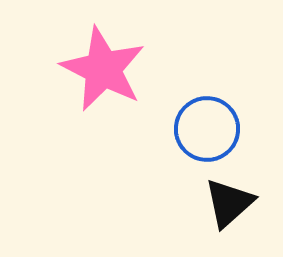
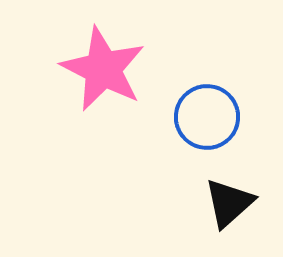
blue circle: moved 12 px up
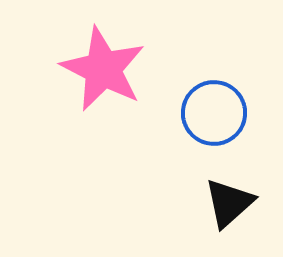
blue circle: moved 7 px right, 4 px up
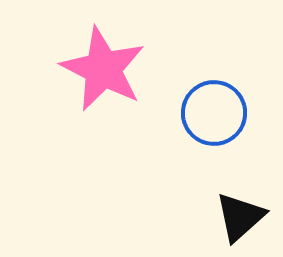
black triangle: moved 11 px right, 14 px down
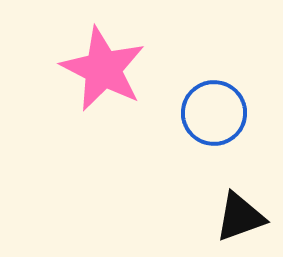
black triangle: rotated 22 degrees clockwise
